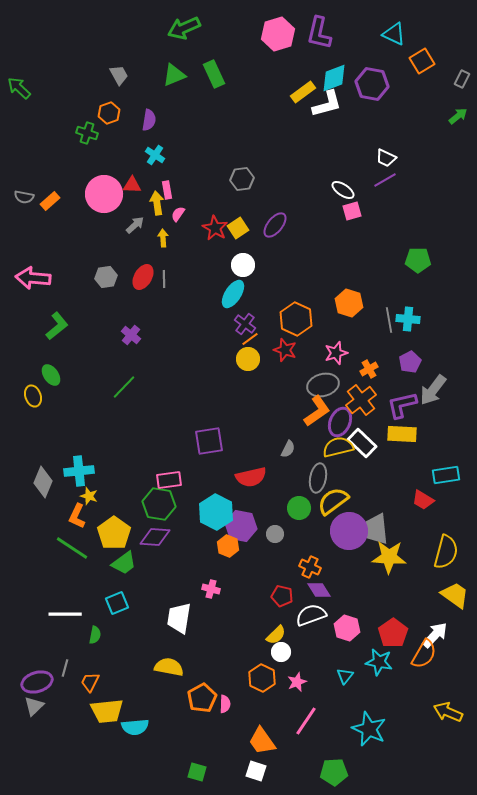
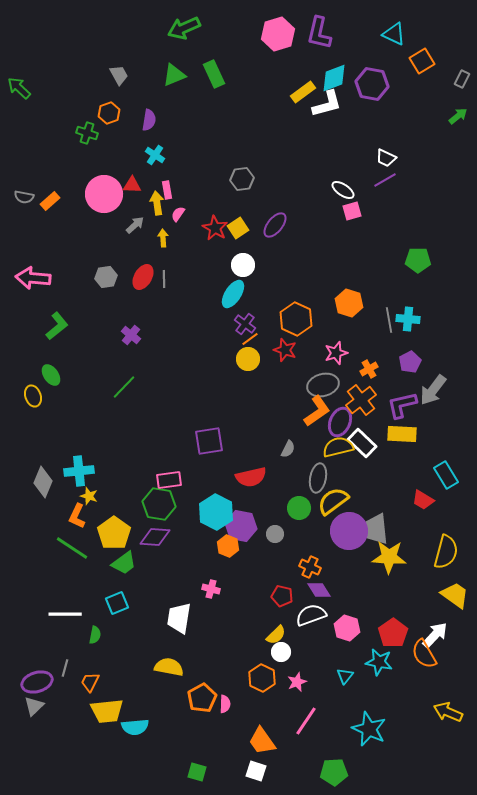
cyan rectangle at (446, 475): rotated 68 degrees clockwise
orange semicircle at (424, 654): rotated 120 degrees clockwise
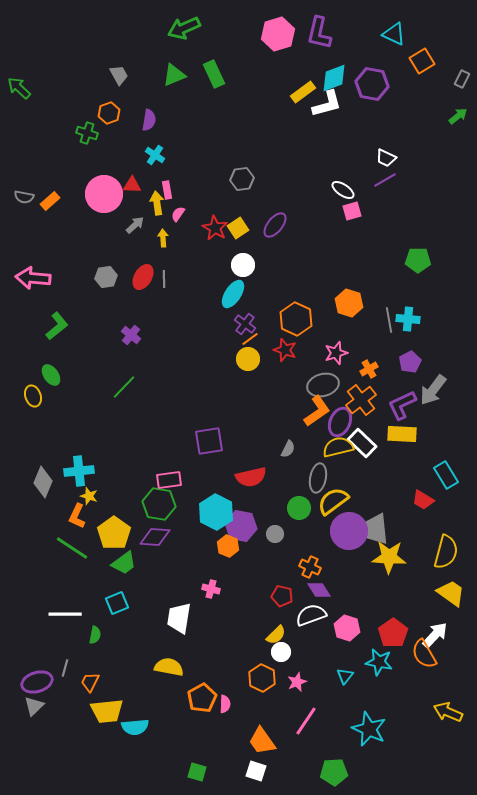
purple L-shape at (402, 405): rotated 12 degrees counterclockwise
yellow trapezoid at (455, 595): moved 4 px left, 2 px up
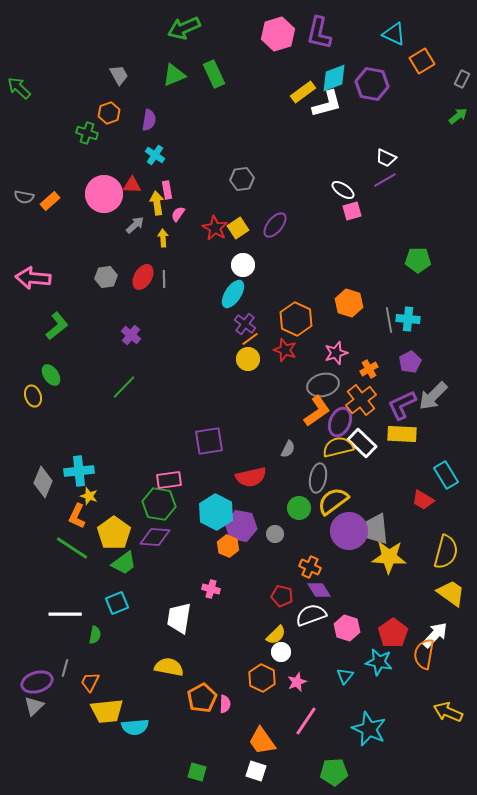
gray arrow at (433, 390): moved 6 px down; rotated 8 degrees clockwise
orange semicircle at (424, 654): rotated 40 degrees clockwise
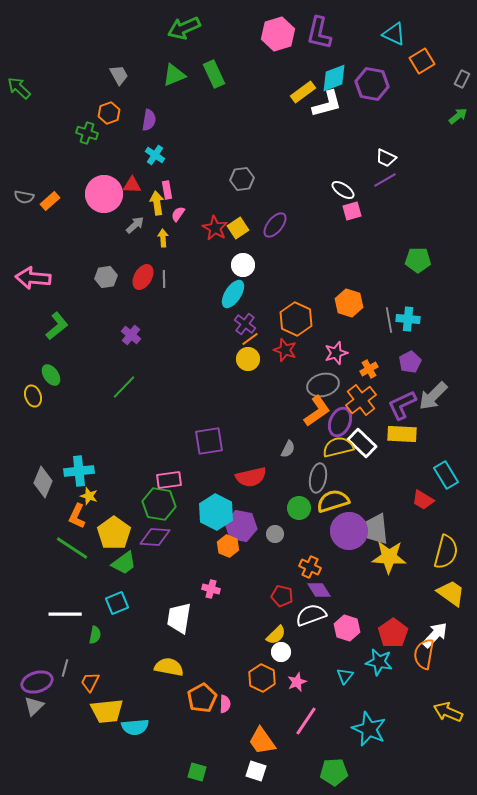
yellow semicircle at (333, 501): rotated 20 degrees clockwise
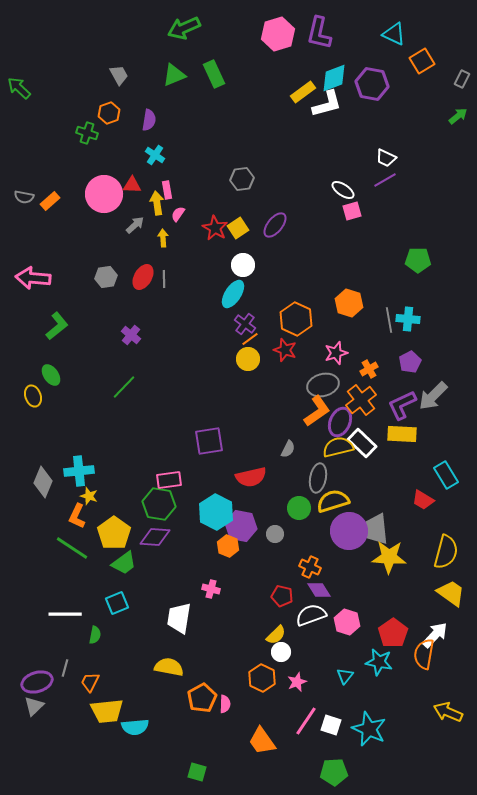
pink hexagon at (347, 628): moved 6 px up
white square at (256, 771): moved 75 px right, 46 px up
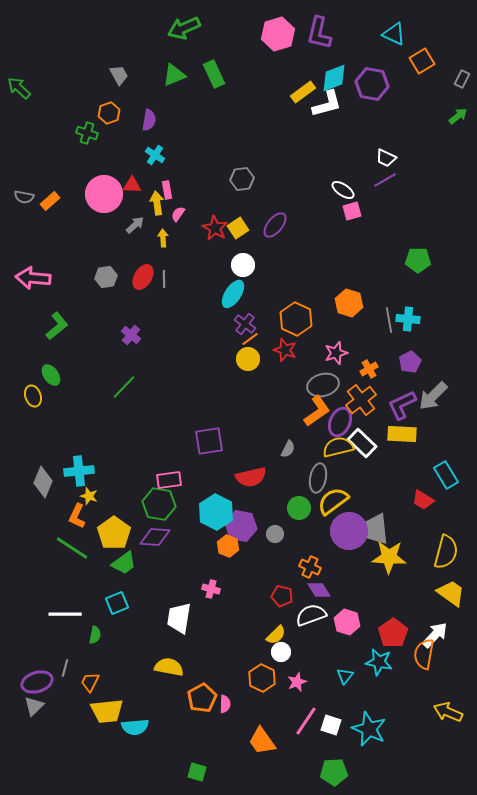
yellow semicircle at (333, 501): rotated 20 degrees counterclockwise
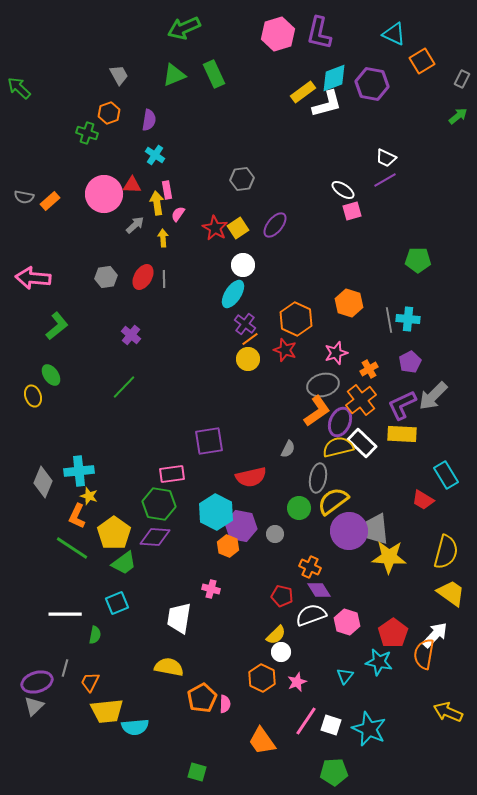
pink rectangle at (169, 480): moved 3 px right, 6 px up
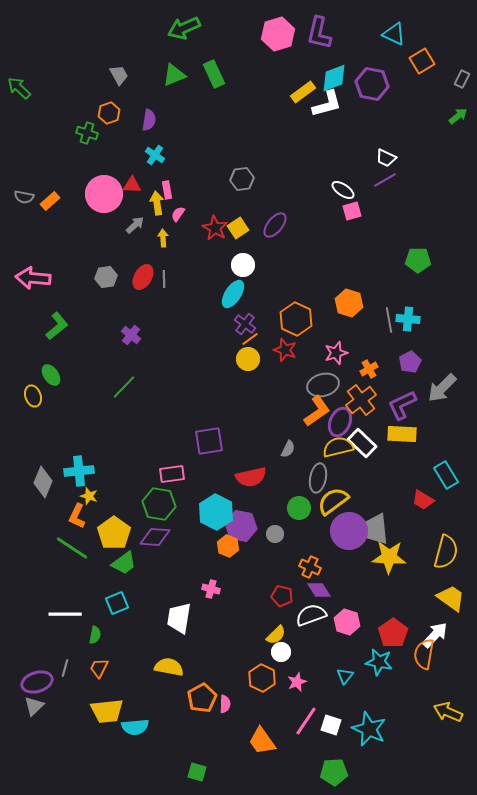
gray arrow at (433, 396): moved 9 px right, 8 px up
yellow trapezoid at (451, 593): moved 5 px down
orange trapezoid at (90, 682): moved 9 px right, 14 px up
